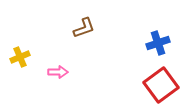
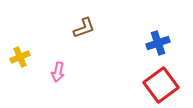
pink arrow: rotated 102 degrees clockwise
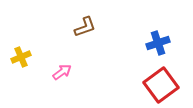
brown L-shape: moved 1 px right, 1 px up
yellow cross: moved 1 px right
pink arrow: moved 4 px right; rotated 138 degrees counterclockwise
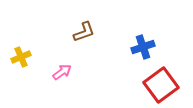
brown L-shape: moved 1 px left, 5 px down
blue cross: moved 15 px left, 4 px down
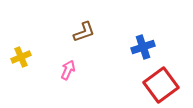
pink arrow: moved 6 px right, 2 px up; rotated 30 degrees counterclockwise
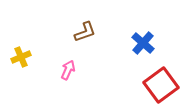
brown L-shape: moved 1 px right
blue cross: moved 4 px up; rotated 30 degrees counterclockwise
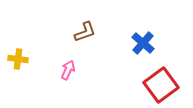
yellow cross: moved 3 px left, 2 px down; rotated 30 degrees clockwise
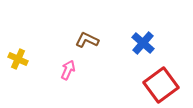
brown L-shape: moved 2 px right, 8 px down; rotated 135 degrees counterclockwise
yellow cross: rotated 18 degrees clockwise
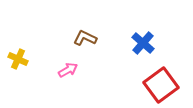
brown L-shape: moved 2 px left, 2 px up
pink arrow: rotated 36 degrees clockwise
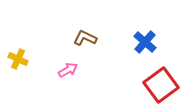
blue cross: moved 2 px right, 1 px up
